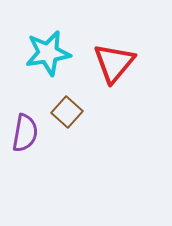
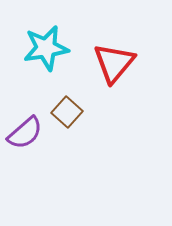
cyan star: moved 2 px left, 5 px up
purple semicircle: rotated 39 degrees clockwise
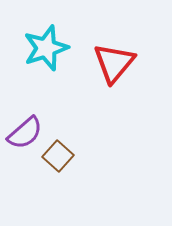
cyan star: rotated 9 degrees counterclockwise
brown square: moved 9 px left, 44 px down
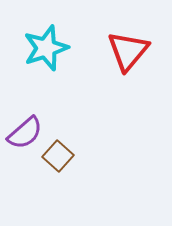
red triangle: moved 14 px right, 12 px up
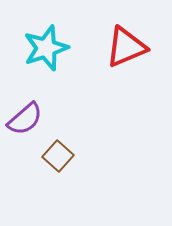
red triangle: moved 2 px left, 4 px up; rotated 27 degrees clockwise
purple semicircle: moved 14 px up
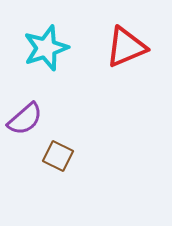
brown square: rotated 16 degrees counterclockwise
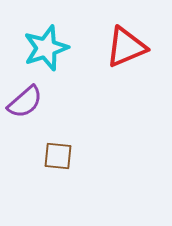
purple semicircle: moved 17 px up
brown square: rotated 20 degrees counterclockwise
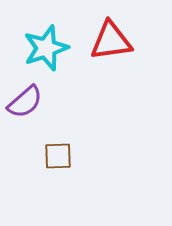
red triangle: moved 15 px left, 6 px up; rotated 15 degrees clockwise
brown square: rotated 8 degrees counterclockwise
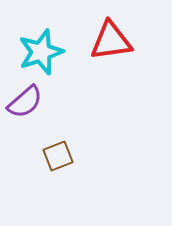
cyan star: moved 5 px left, 4 px down
brown square: rotated 20 degrees counterclockwise
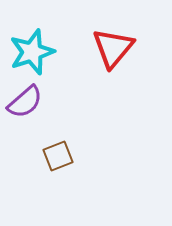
red triangle: moved 2 px right, 7 px down; rotated 42 degrees counterclockwise
cyan star: moved 9 px left
